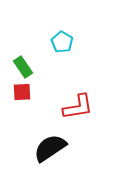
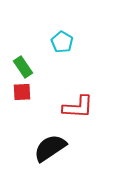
red L-shape: rotated 12 degrees clockwise
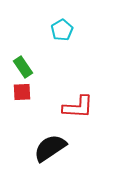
cyan pentagon: moved 12 px up; rotated 10 degrees clockwise
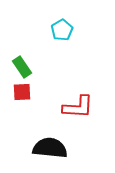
green rectangle: moved 1 px left
black semicircle: rotated 40 degrees clockwise
